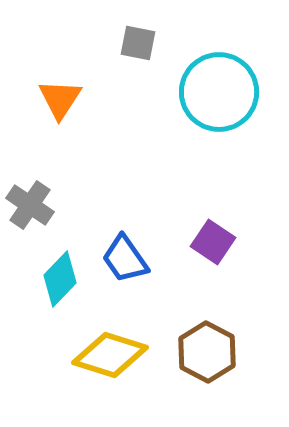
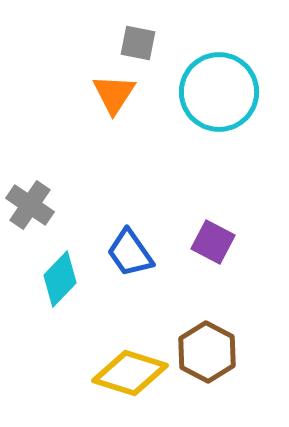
orange triangle: moved 54 px right, 5 px up
purple square: rotated 6 degrees counterclockwise
blue trapezoid: moved 5 px right, 6 px up
yellow diamond: moved 20 px right, 18 px down
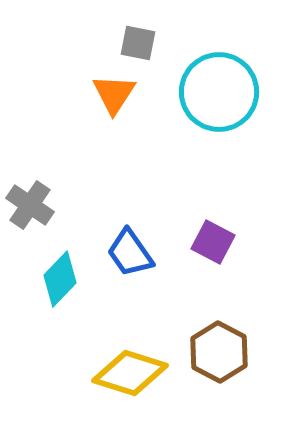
brown hexagon: moved 12 px right
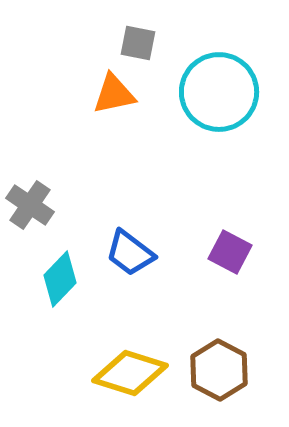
orange triangle: rotated 45 degrees clockwise
purple square: moved 17 px right, 10 px down
blue trapezoid: rotated 18 degrees counterclockwise
brown hexagon: moved 18 px down
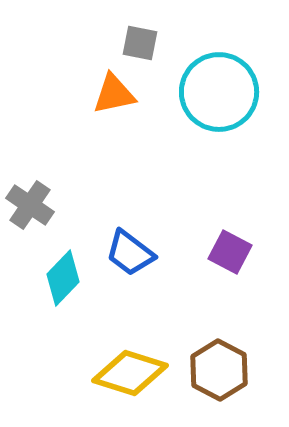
gray square: moved 2 px right
cyan diamond: moved 3 px right, 1 px up
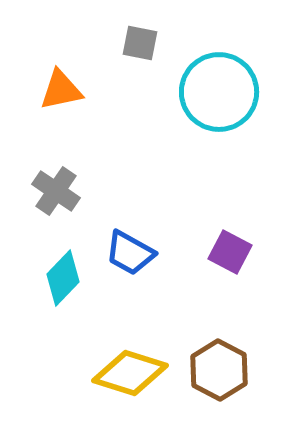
orange triangle: moved 53 px left, 4 px up
gray cross: moved 26 px right, 14 px up
blue trapezoid: rotated 8 degrees counterclockwise
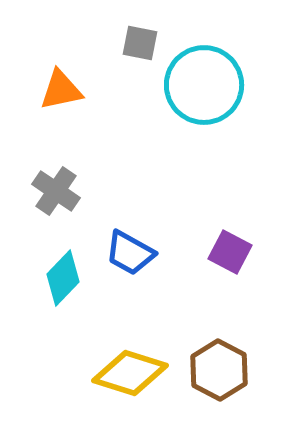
cyan circle: moved 15 px left, 7 px up
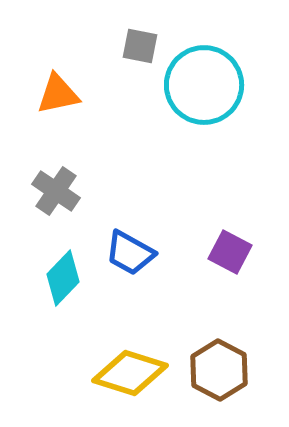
gray square: moved 3 px down
orange triangle: moved 3 px left, 4 px down
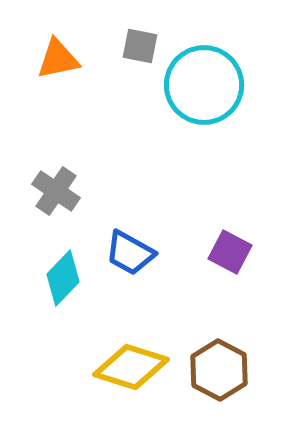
orange triangle: moved 35 px up
yellow diamond: moved 1 px right, 6 px up
